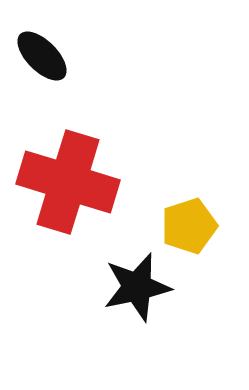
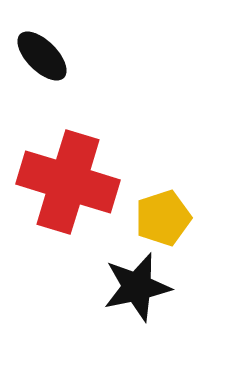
yellow pentagon: moved 26 px left, 8 px up
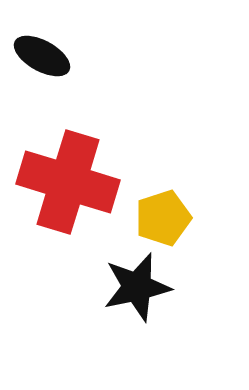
black ellipse: rotated 16 degrees counterclockwise
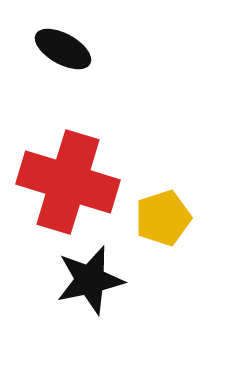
black ellipse: moved 21 px right, 7 px up
black star: moved 47 px left, 7 px up
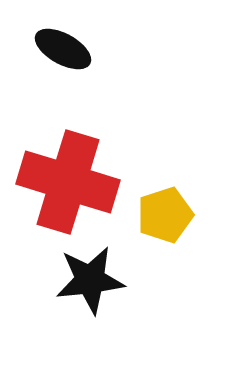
yellow pentagon: moved 2 px right, 3 px up
black star: rotated 6 degrees clockwise
